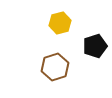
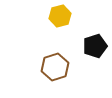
yellow hexagon: moved 7 px up
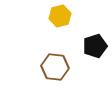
brown hexagon: rotated 24 degrees clockwise
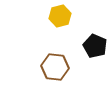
black pentagon: rotated 30 degrees counterclockwise
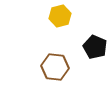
black pentagon: moved 1 px down
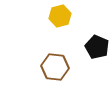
black pentagon: moved 2 px right
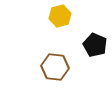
black pentagon: moved 2 px left, 2 px up
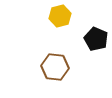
black pentagon: moved 1 px right, 6 px up
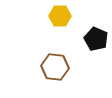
yellow hexagon: rotated 15 degrees clockwise
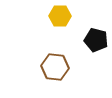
black pentagon: moved 1 px down; rotated 10 degrees counterclockwise
